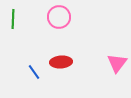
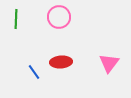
green line: moved 3 px right
pink triangle: moved 8 px left
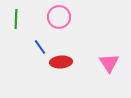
pink triangle: rotated 10 degrees counterclockwise
blue line: moved 6 px right, 25 px up
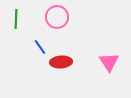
pink circle: moved 2 px left
pink triangle: moved 1 px up
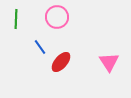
red ellipse: rotated 45 degrees counterclockwise
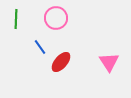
pink circle: moved 1 px left, 1 px down
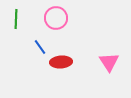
red ellipse: rotated 45 degrees clockwise
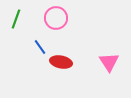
green line: rotated 18 degrees clockwise
red ellipse: rotated 15 degrees clockwise
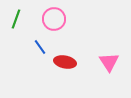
pink circle: moved 2 px left, 1 px down
red ellipse: moved 4 px right
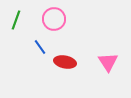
green line: moved 1 px down
pink triangle: moved 1 px left
